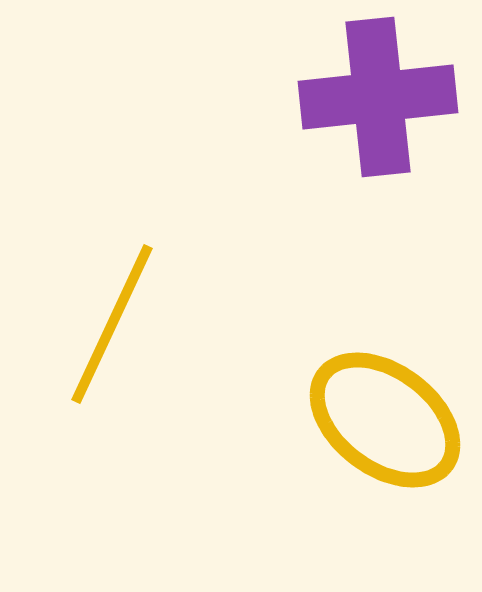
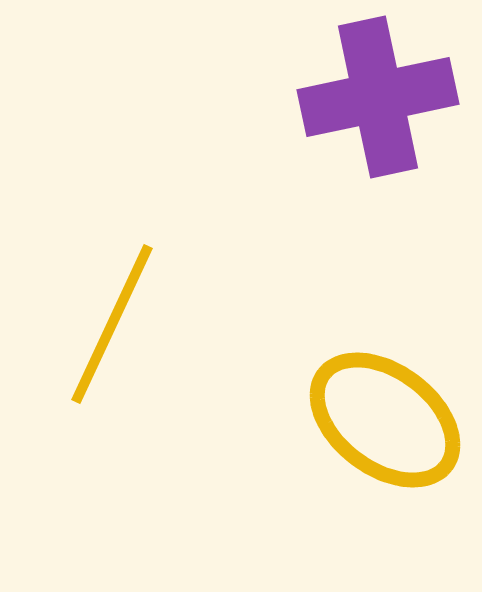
purple cross: rotated 6 degrees counterclockwise
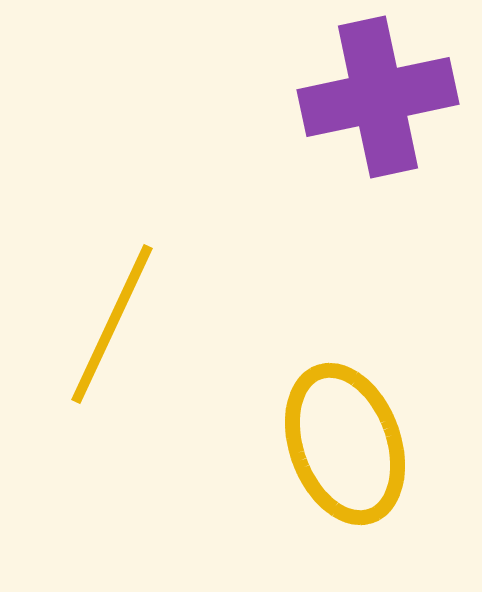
yellow ellipse: moved 40 px left, 24 px down; rotated 33 degrees clockwise
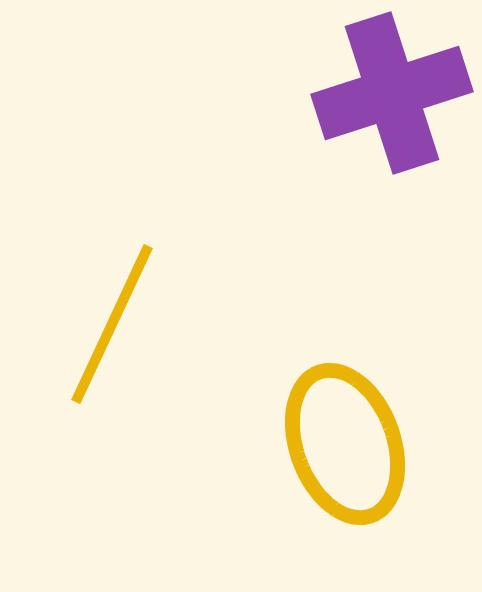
purple cross: moved 14 px right, 4 px up; rotated 6 degrees counterclockwise
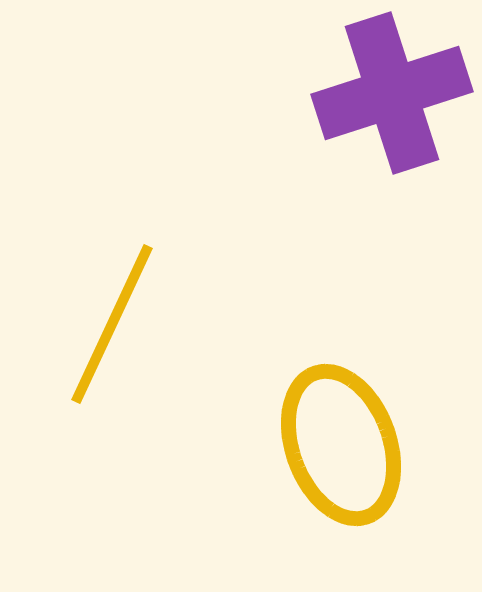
yellow ellipse: moved 4 px left, 1 px down
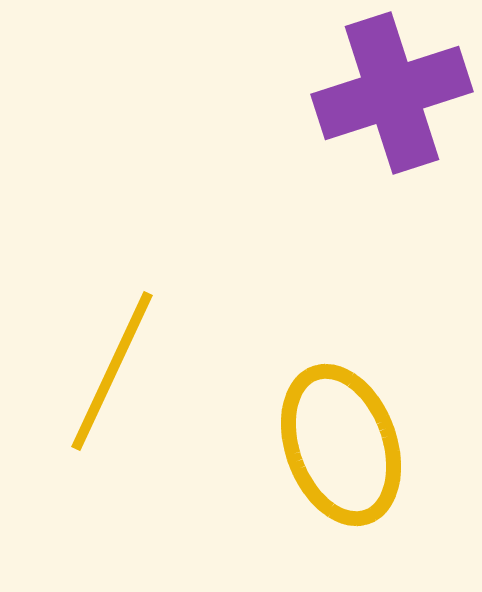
yellow line: moved 47 px down
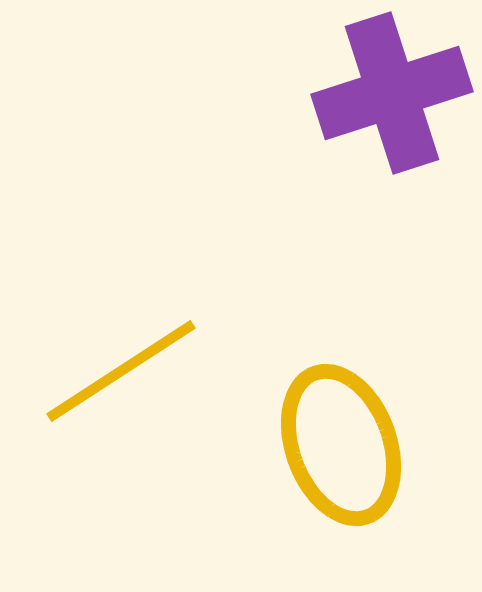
yellow line: moved 9 px right; rotated 32 degrees clockwise
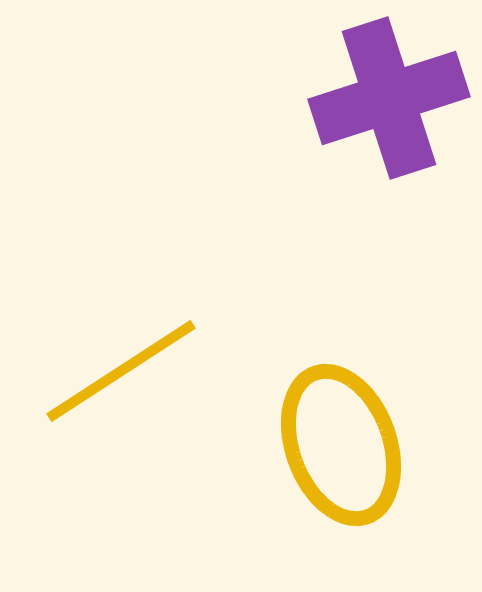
purple cross: moved 3 px left, 5 px down
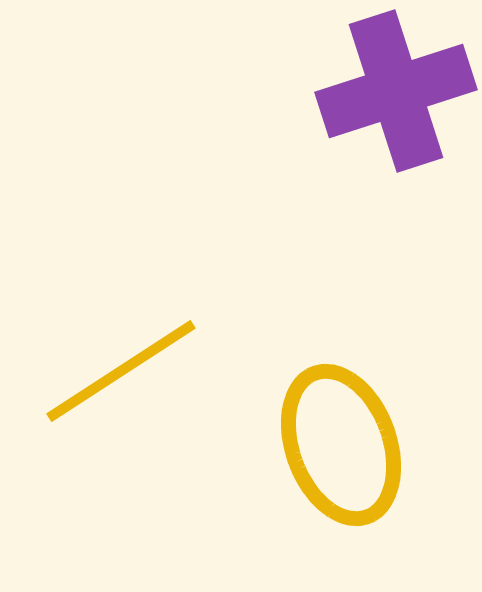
purple cross: moved 7 px right, 7 px up
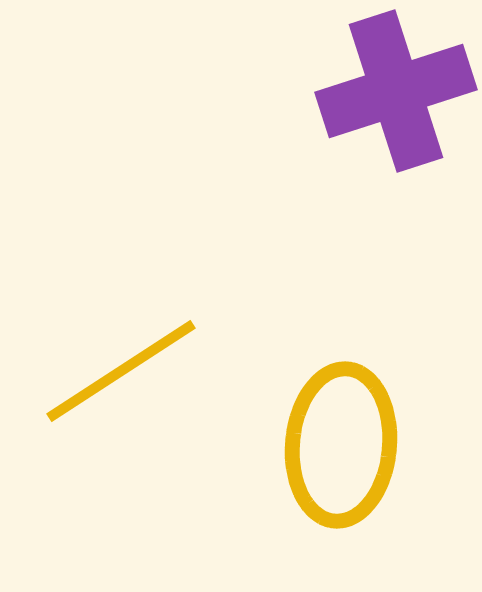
yellow ellipse: rotated 25 degrees clockwise
